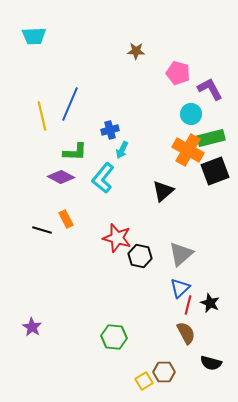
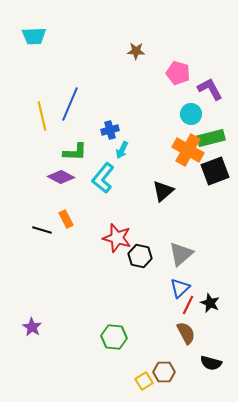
red line: rotated 12 degrees clockwise
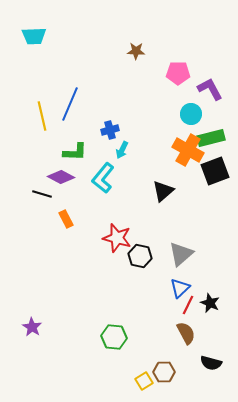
pink pentagon: rotated 15 degrees counterclockwise
black line: moved 36 px up
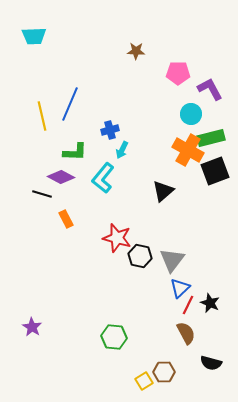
gray triangle: moved 9 px left, 6 px down; rotated 12 degrees counterclockwise
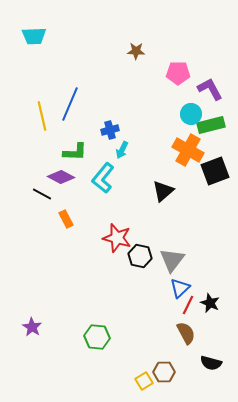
green rectangle: moved 13 px up
black line: rotated 12 degrees clockwise
green hexagon: moved 17 px left
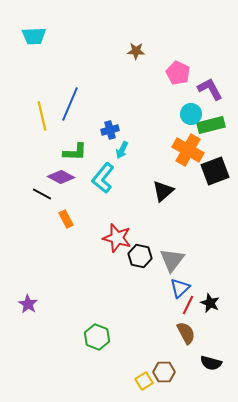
pink pentagon: rotated 25 degrees clockwise
purple star: moved 4 px left, 23 px up
green hexagon: rotated 15 degrees clockwise
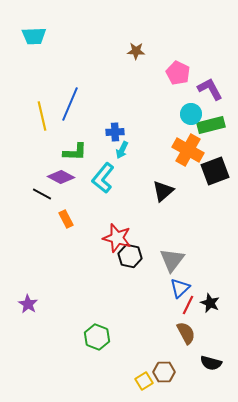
blue cross: moved 5 px right, 2 px down; rotated 12 degrees clockwise
black hexagon: moved 10 px left
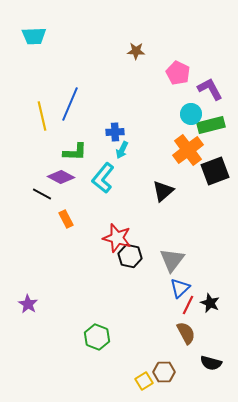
orange cross: rotated 24 degrees clockwise
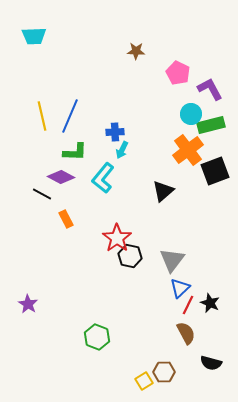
blue line: moved 12 px down
red star: rotated 20 degrees clockwise
